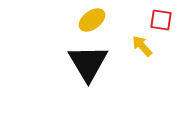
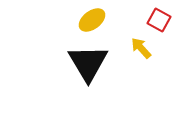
red square: moved 2 px left; rotated 20 degrees clockwise
yellow arrow: moved 1 px left, 2 px down
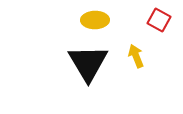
yellow ellipse: moved 3 px right; rotated 36 degrees clockwise
yellow arrow: moved 5 px left, 8 px down; rotated 20 degrees clockwise
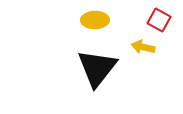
yellow arrow: moved 7 px right, 9 px up; rotated 55 degrees counterclockwise
black triangle: moved 9 px right, 5 px down; rotated 9 degrees clockwise
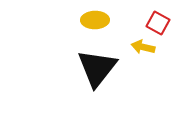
red square: moved 1 px left, 3 px down
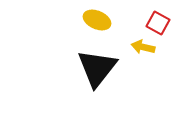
yellow ellipse: moved 2 px right; rotated 24 degrees clockwise
